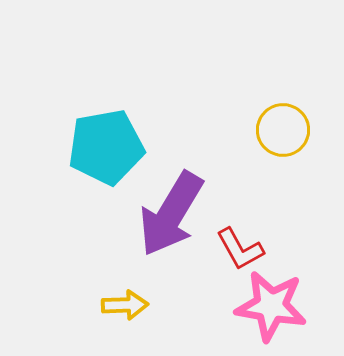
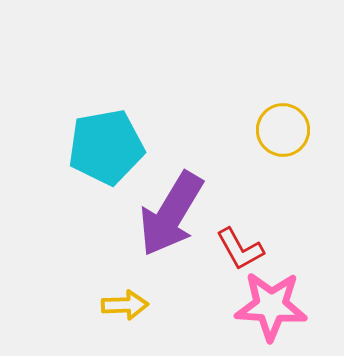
pink star: rotated 6 degrees counterclockwise
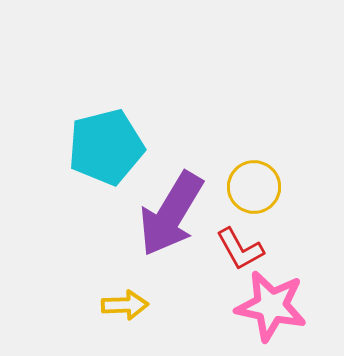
yellow circle: moved 29 px left, 57 px down
cyan pentagon: rotated 4 degrees counterclockwise
pink star: rotated 8 degrees clockwise
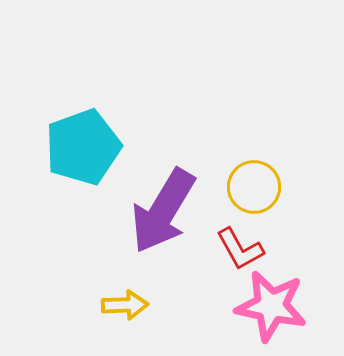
cyan pentagon: moved 23 px left; rotated 6 degrees counterclockwise
purple arrow: moved 8 px left, 3 px up
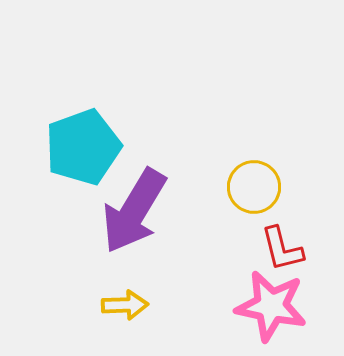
purple arrow: moved 29 px left
red L-shape: moved 42 px right; rotated 15 degrees clockwise
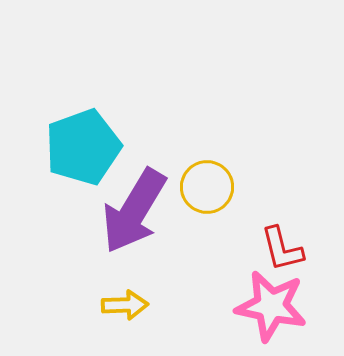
yellow circle: moved 47 px left
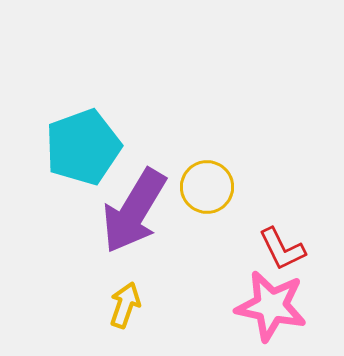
red L-shape: rotated 12 degrees counterclockwise
yellow arrow: rotated 69 degrees counterclockwise
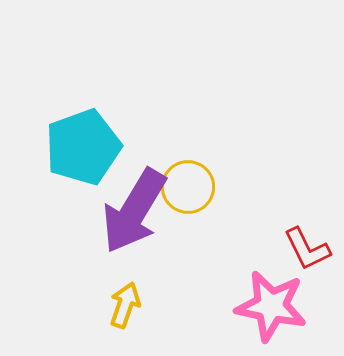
yellow circle: moved 19 px left
red L-shape: moved 25 px right
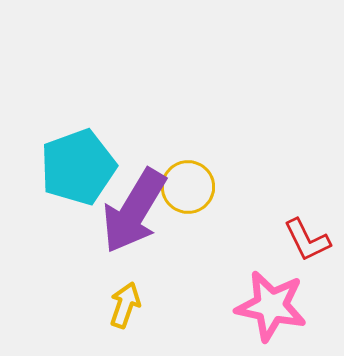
cyan pentagon: moved 5 px left, 20 px down
red L-shape: moved 9 px up
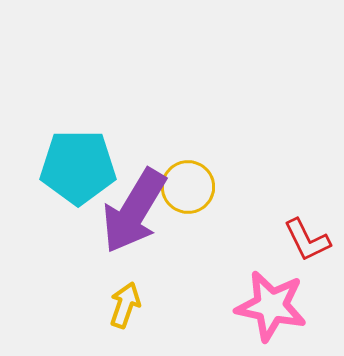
cyan pentagon: rotated 20 degrees clockwise
